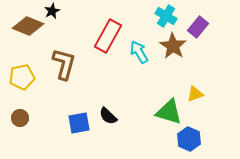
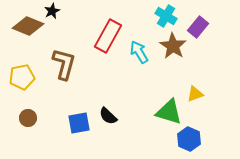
brown circle: moved 8 px right
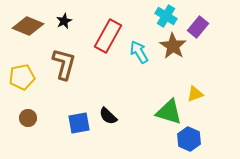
black star: moved 12 px right, 10 px down
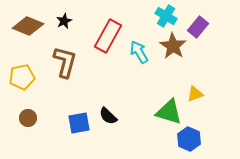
brown L-shape: moved 1 px right, 2 px up
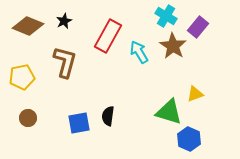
black semicircle: rotated 54 degrees clockwise
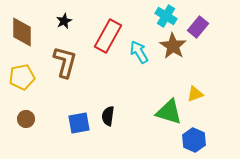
brown diamond: moved 6 px left, 6 px down; rotated 68 degrees clockwise
brown circle: moved 2 px left, 1 px down
blue hexagon: moved 5 px right, 1 px down
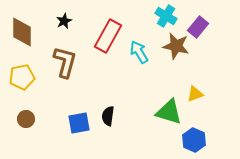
brown star: moved 3 px right; rotated 20 degrees counterclockwise
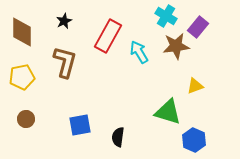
brown star: rotated 20 degrees counterclockwise
yellow triangle: moved 8 px up
green triangle: moved 1 px left
black semicircle: moved 10 px right, 21 px down
blue square: moved 1 px right, 2 px down
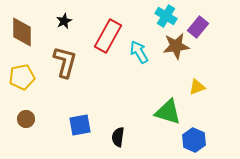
yellow triangle: moved 2 px right, 1 px down
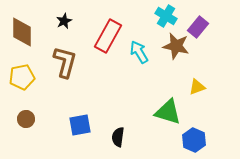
brown star: rotated 20 degrees clockwise
